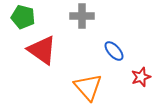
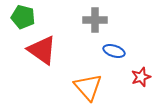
gray cross: moved 13 px right, 4 px down
blue ellipse: rotated 30 degrees counterclockwise
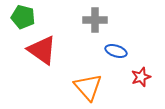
blue ellipse: moved 2 px right
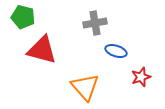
gray cross: moved 3 px down; rotated 10 degrees counterclockwise
red triangle: rotated 20 degrees counterclockwise
orange triangle: moved 3 px left
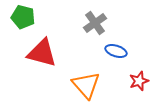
gray cross: rotated 25 degrees counterclockwise
red triangle: moved 3 px down
red star: moved 2 px left, 4 px down
orange triangle: moved 1 px right, 2 px up
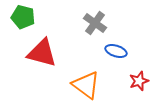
gray cross: rotated 20 degrees counterclockwise
orange triangle: rotated 12 degrees counterclockwise
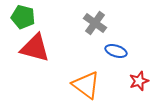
red triangle: moved 7 px left, 5 px up
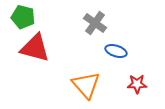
red star: moved 2 px left, 3 px down; rotated 18 degrees clockwise
orange triangle: rotated 12 degrees clockwise
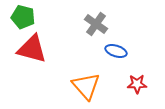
gray cross: moved 1 px right, 1 px down
red triangle: moved 3 px left, 1 px down
orange triangle: moved 1 px down
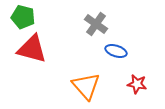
red star: rotated 12 degrees clockwise
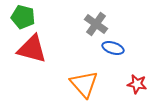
blue ellipse: moved 3 px left, 3 px up
orange triangle: moved 2 px left, 2 px up
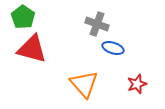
green pentagon: rotated 20 degrees clockwise
gray cross: moved 1 px right; rotated 15 degrees counterclockwise
red star: rotated 30 degrees counterclockwise
